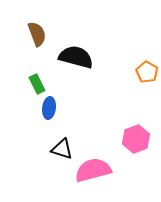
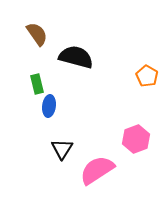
brown semicircle: rotated 15 degrees counterclockwise
orange pentagon: moved 4 px down
green rectangle: rotated 12 degrees clockwise
blue ellipse: moved 2 px up
black triangle: rotated 45 degrees clockwise
pink semicircle: moved 4 px right; rotated 18 degrees counterclockwise
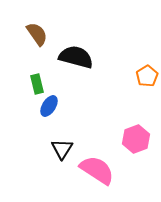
orange pentagon: rotated 10 degrees clockwise
blue ellipse: rotated 25 degrees clockwise
pink semicircle: rotated 66 degrees clockwise
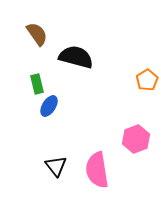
orange pentagon: moved 4 px down
black triangle: moved 6 px left, 17 px down; rotated 10 degrees counterclockwise
pink semicircle: rotated 132 degrees counterclockwise
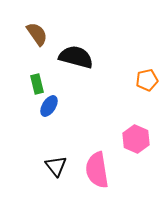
orange pentagon: rotated 20 degrees clockwise
pink hexagon: rotated 16 degrees counterclockwise
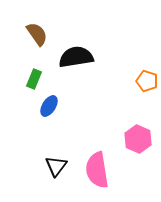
black semicircle: rotated 24 degrees counterclockwise
orange pentagon: moved 1 px down; rotated 30 degrees clockwise
green rectangle: moved 3 px left, 5 px up; rotated 36 degrees clockwise
pink hexagon: moved 2 px right
black triangle: rotated 15 degrees clockwise
